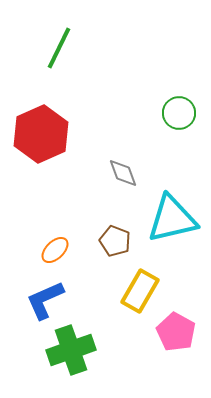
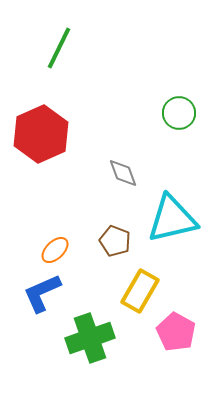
blue L-shape: moved 3 px left, 7 px up
green cross: moved 19 px right, 12 px up
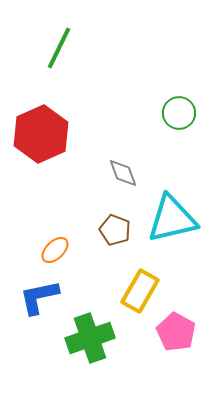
brown pentagon: moved 11 px up
blue L-shape: moved 3 px left, 4 px down; rotated 12 degrees clockwise
